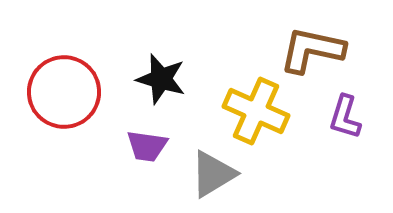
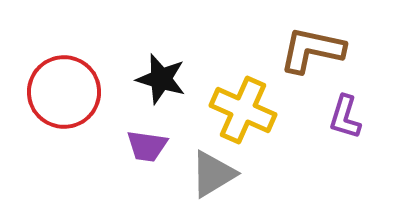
yellow cross: moved 13 px left, 1 px up
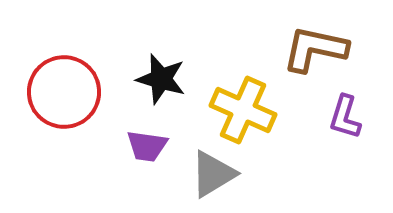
brown L-shape: moved 3 px right, 1 px up
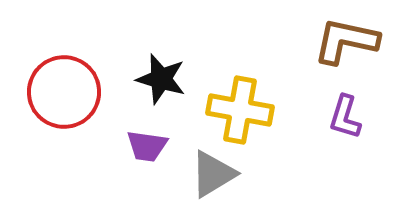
brown L-shape: moved 31 px right, 8 px up
yellow cross: moved 3 px left; rotated 14 degrees counterclockwise
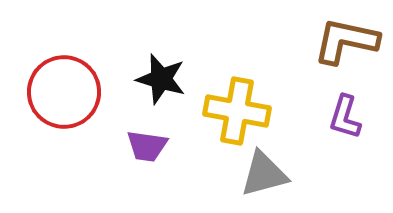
yellow cross: moved 3 px left, 1 px down
gray triangle: moved 51 px right; rotated 16 degrees clockwise
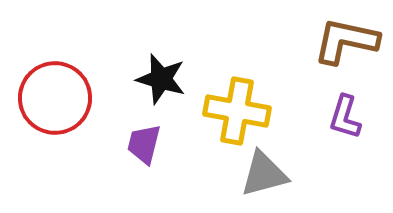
red circle: moved 9 px left, 6 px down
purple trapezoid: moved 3 px left, 2 px up; rotated 96 degrees clockwise
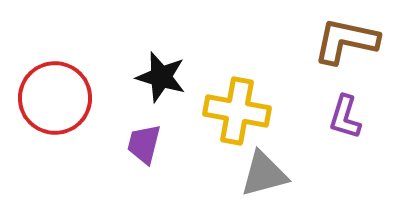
black star: moved 2 px up
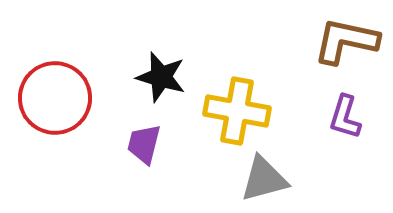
gray triangle: moved 5 px down
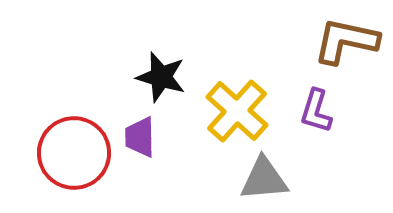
red circle: moved 19 px right, 55 px down
yellow cross: rotated 32 degrees clockwise
purple L-shape: moved 29 px left, 6 px up
purple trapezoid: moved 4 px left, 7 px up; rotated 15 degrees counterclockwise
gray triangle: rotated 10 degrees clockwise
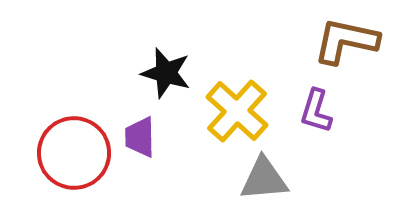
black star: moved 5 px right, 4 px up
